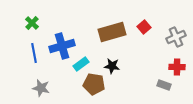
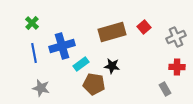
gray rectangle: moved 1 px right, 4 px down; rotated 40 degrees clockwise
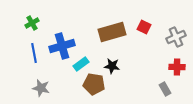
green cross: rotated 16 degrees clockwise
red square: rotated 24 degrees counterclockwise
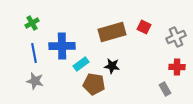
blue cross: rotated 15 degrees clockwise
gray star: moved 6 px left, 7 px up
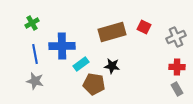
blue line: moved 1 px right, 1 px down
gray rectangle: moved 12 px right
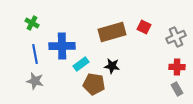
green cross: rotated 32 degrees counterclockwise
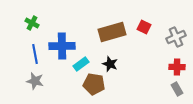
black star: moved 2 px left, 2 px up; rotated 14 degrees clockwise
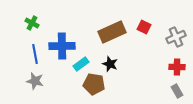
brown rectangle: rotated 8 degrees counterclockwise
gray rectangle: moved 2 px down
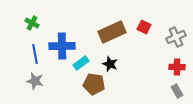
cyan rectangle: moved 1 px up
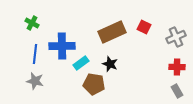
blue line: rotated 18 degrees clockwise
